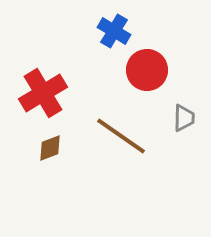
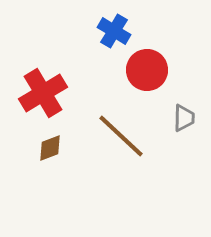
brown line: rotated 8 degrees clockwise
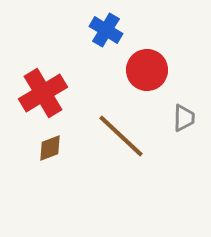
blue cross: moved 8 px left, 1 px up
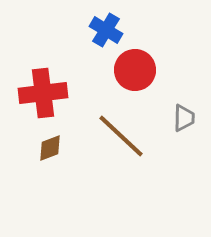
red circle: moved 12 px left
red cross: rotated 24 degrees clockwise
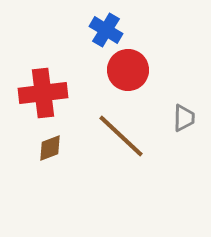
red circle: moved 7 px left
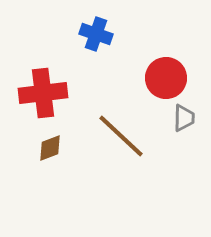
blue cross: moved 10 px left, 4 px down; rotated 12 degrees counterclockwise
red circle: moved 38 px right, 8 px down
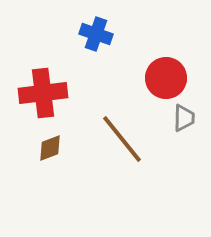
brown line: moved 1 px right, 3 px down; rotated 8 degrees clockwise
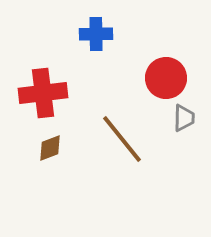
blue cross: rotated 20 degrees counterclockwise
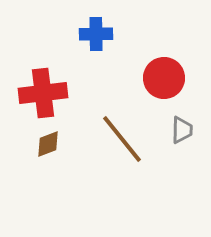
red circle: moved 2 px left
gray trapezoid: moved 2 px left, 12 px down
brown diamond: moved 2 px left, 4 px up
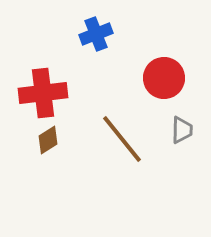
blue cross: rotated 20 degrees counterclockwise
brown diamond: moved 4 px up; rotated 12 degrees counterclockwise
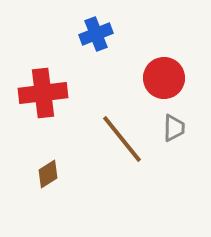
gray trapezoid: moved 8 px left, 2 px up
brown diamond: moved 34 px down
